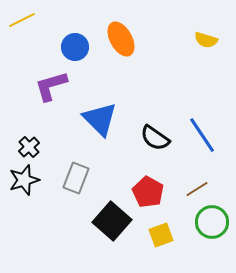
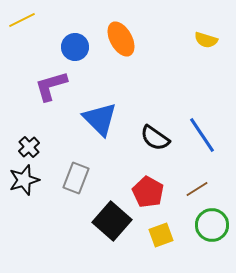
green circle: moved 3 px down
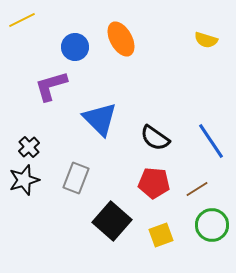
blue line: moved 9 px right, 6 px down
red pentagon: moved 6 px right, 9 px up; rotated 24 degrees counterclockwise
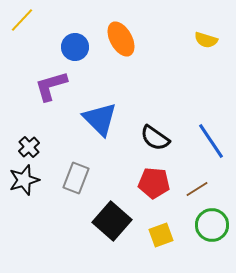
yellow line: rotated 20 degrees counterclockwise
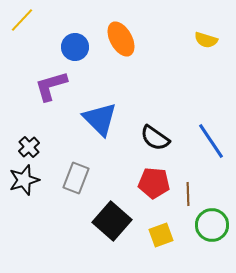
brown line: moved 9 px left, 5 px down; rotated 60 degrees counterclockwise
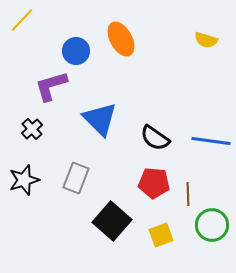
blue circle: moved 1 px right, 4 px down
blue line: rotated 48 degrees counterclockwise
black cross: moved 3 px right, 18 px up
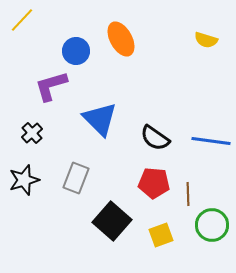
black cross: moved 4 px down
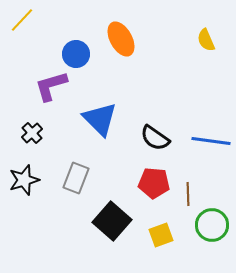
yellow semicircle: rotated 50 degrees clockwise
blue circle: moved 3 px down
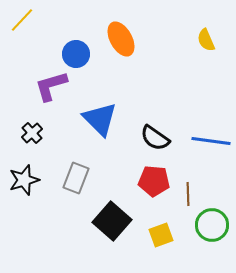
red pentagon: moved 2 px up
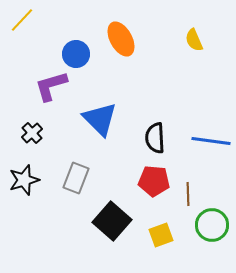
yellow semicircle: moved 12 px left
black semicircle: rotated 52 degrees clockwise
